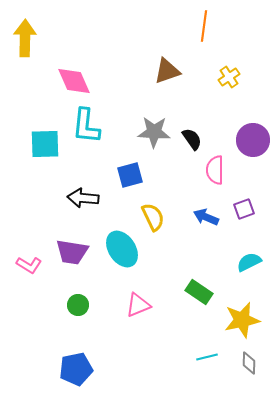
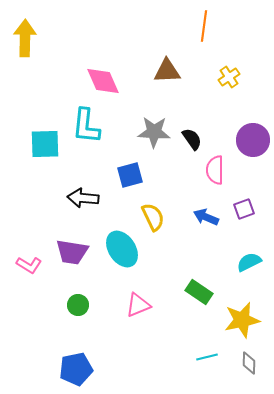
brown triangle: rotated 16 degrees clockwise
pink diamond: moved 29 px right
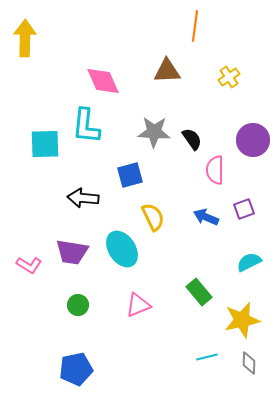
orange line: moved 9 px left
green rectangle: rotated 16 degrees clockwise
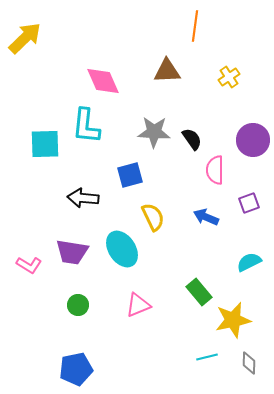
yellow arrow: rotated 45 degrees clockwise
purple square: moved 5 px right, 6 px up
yellow star: moved 9 px left
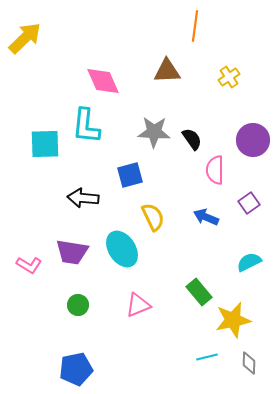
purple square: rotated 15 degrees counterclockwise
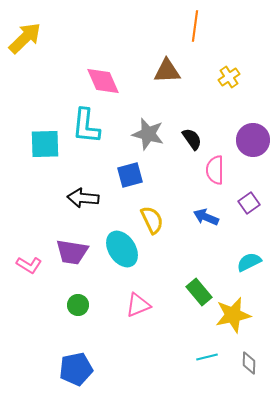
gray star: moved 6 px left, 2 px down; rotated 12 degrees clockwise
yellow semicircle: moved 1 px left, 3 px down
yellow star: moved 5 px up
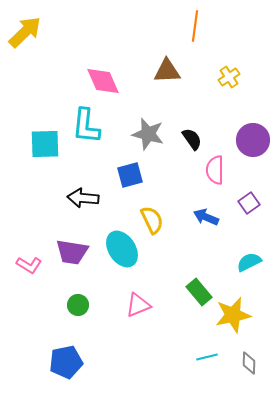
yellow arrow: moved 6 px up
blue pentagon: moved 10 px left, 7 px up
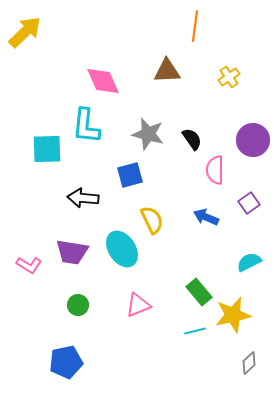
cyan square: moved 2 px right, 5 px down
cyan line: moved 12 px left, 26 px up
gray diamond: rotated 45 degrees clockwise
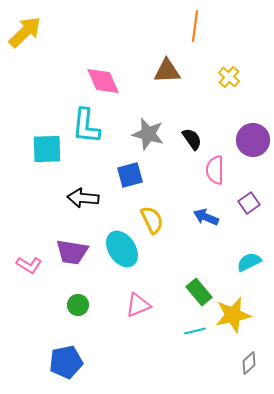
yellow cross: rotated 15 degrees counterclockwise
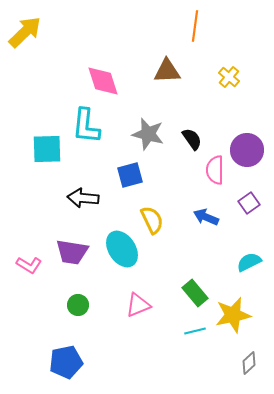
pink diamond: rotated 6 degrees clockwise
purple circle: moved 6 px left, 10 px down
green rectangle: moved 4 px left, 1 px down
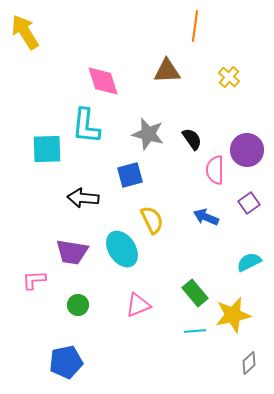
yellow arrow: rotated 78 degrees counterclockwise
pink L-shape: moved 5 px right, 15 px down; rotated 145 degrees clockwise
cyan line: rotated 10 degrees clockwise
